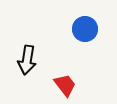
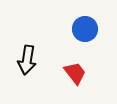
red trapezoid: moved 10 px right, 12 px up
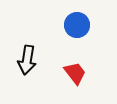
blue circle: moved 8 px left, 4 px up
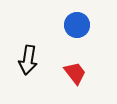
black arrow: moved 1 px right
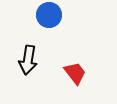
blue circle: moved 28 px left, 10 px up
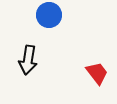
red trapezoid: moved 22 px right
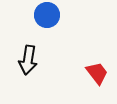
blue circle: moved 2 px left
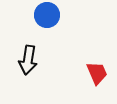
red trapezoid: rotated 15 degrees clockwise
